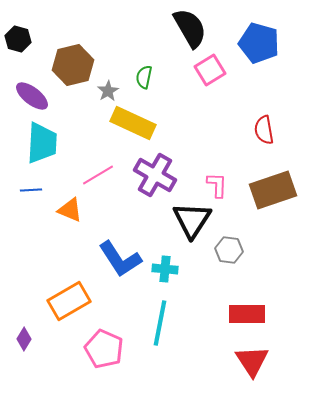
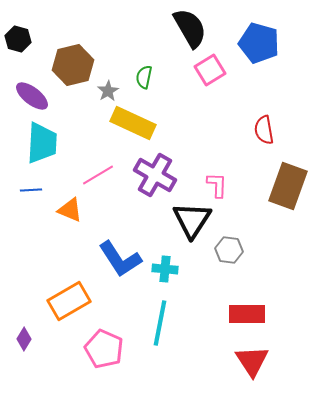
brown rectangle: moved 15 px right, 4 px up; rotated 51 degrees counterclockwise
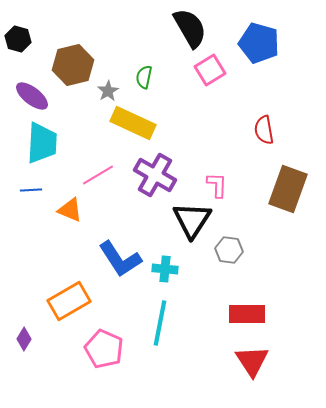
brown rectangle: moved 3 px down
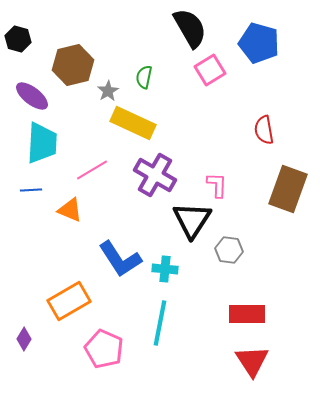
pink line: moved 6 px left, 5 px up
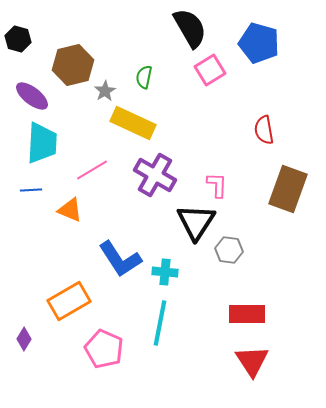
gray star: moved 3 px left
black triangle: moved 4 px right, 2 px down
cyan cross: moved 3 px down
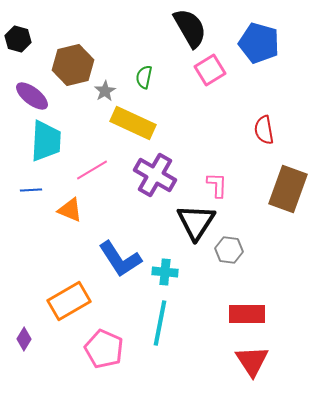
cyan trapezoid: moved 4 px right, 2 px up
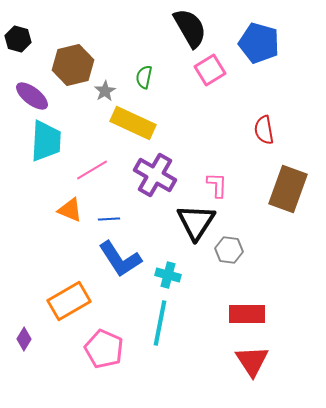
blue line: moved 78 px right, 29 px down
cyan cross: moved 3 px right, 3 px down; rotated 10 degrees clockwise
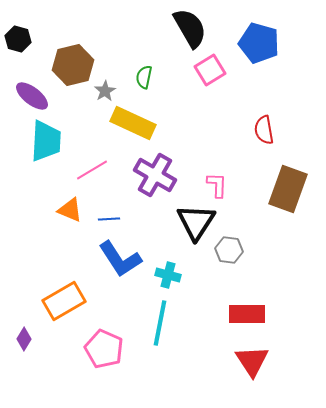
orange rectangle: moved 5 px left
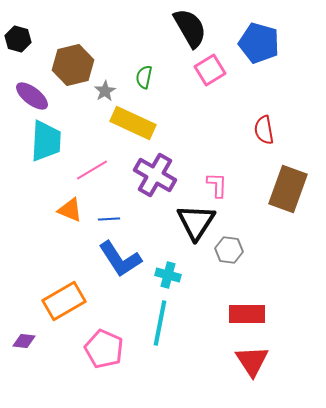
purple diamond: moved 2 px down; rotated 65 degrees clockwise
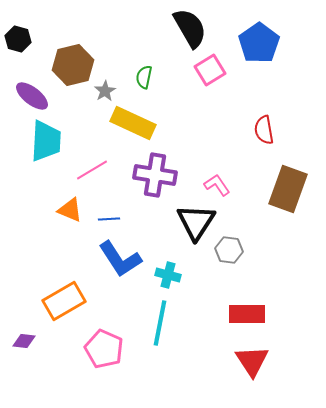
blue pentagon: rotated 21 degrees clockwise
purple cross: rotated 21 degrees counterclockwise
pink L-shape: rotated 36 degrees counterclockwise
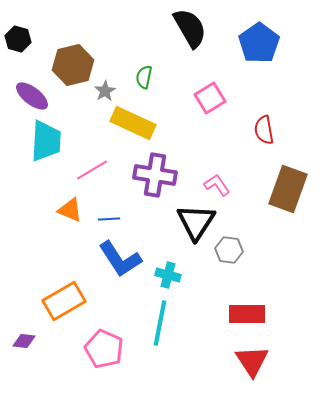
pink square: moved 28 px down
